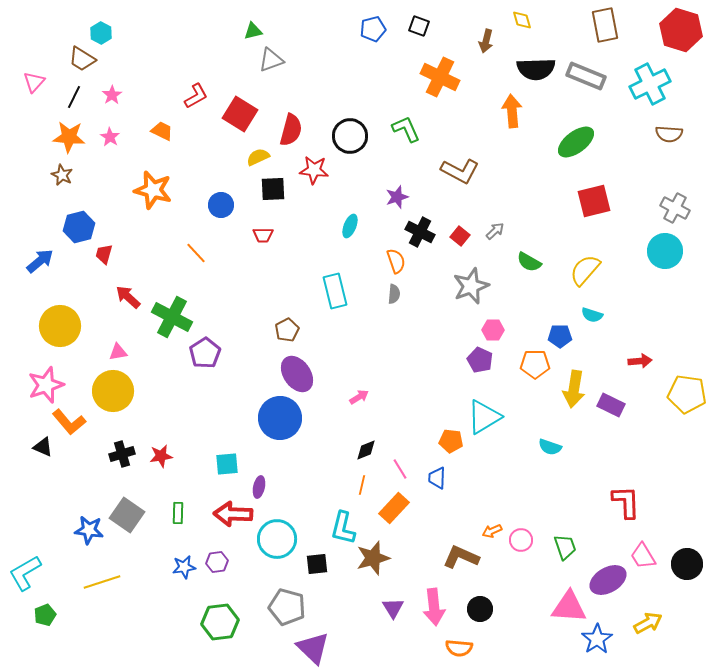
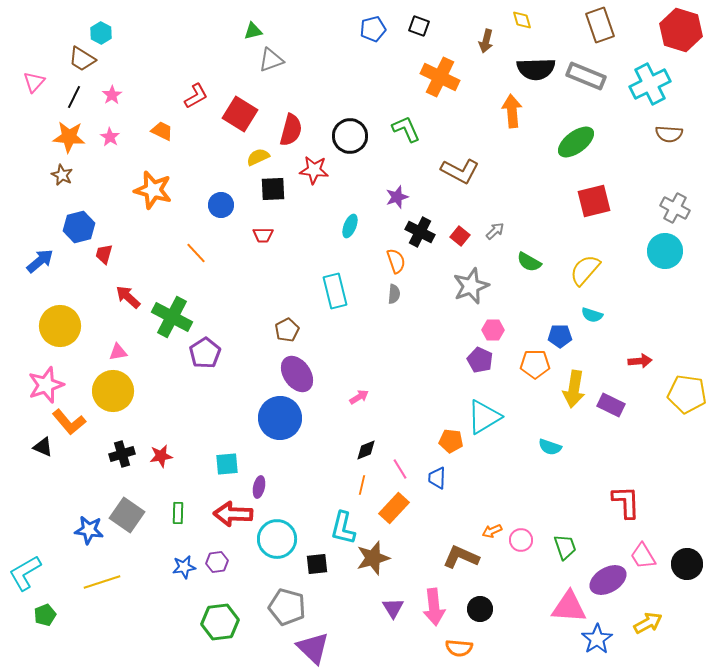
brown rectangle at (605, 25): moved 5 px left; rotated 8 degrees counterclockwise
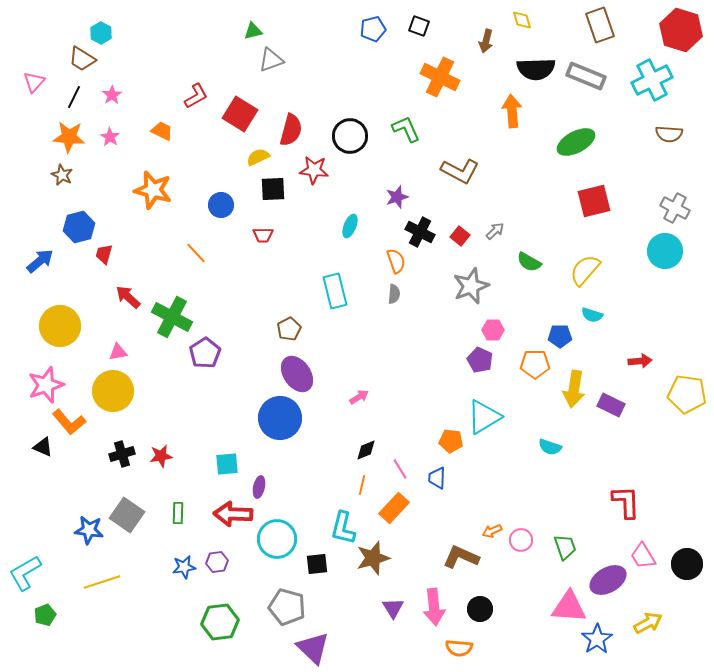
cyan cross at (650, 84): moved 2 px right, 4 px up
green ellipse at (576, 142): rotated 9 degrees clockwise
brown pentagon at (287, 330): moved 2 px right, 1 px up
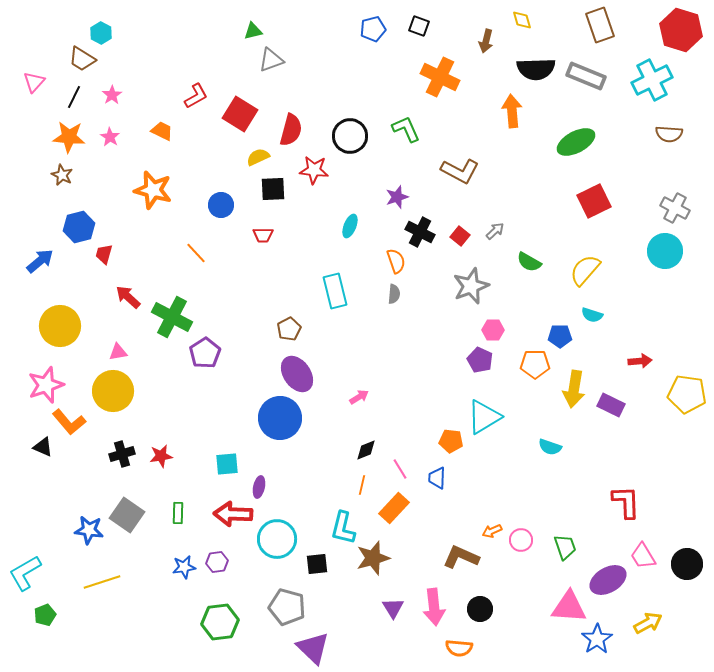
red square at (594, 201): rotated 12 degrees counterclockwise
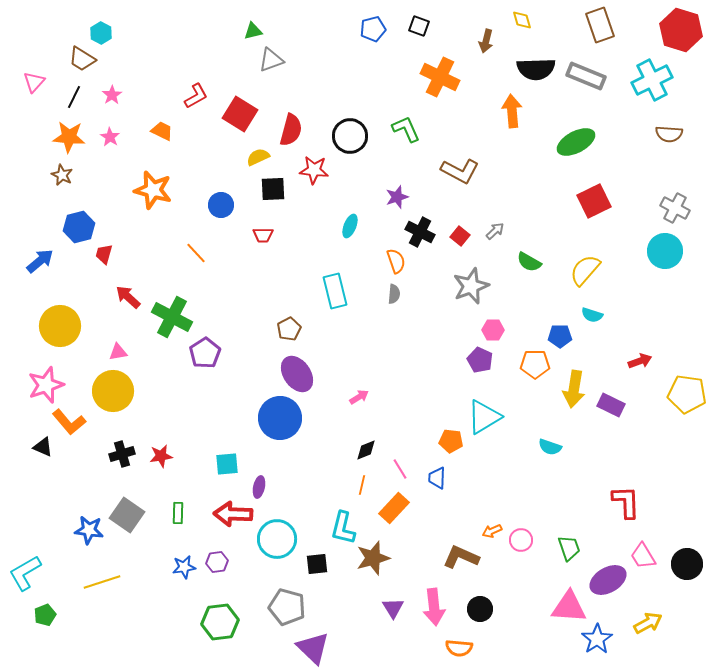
red arrow at (640, 361): rotated 15 degrees counterclockwise
green trapezoid at (565, 547): moved 4 px right, 1 px down
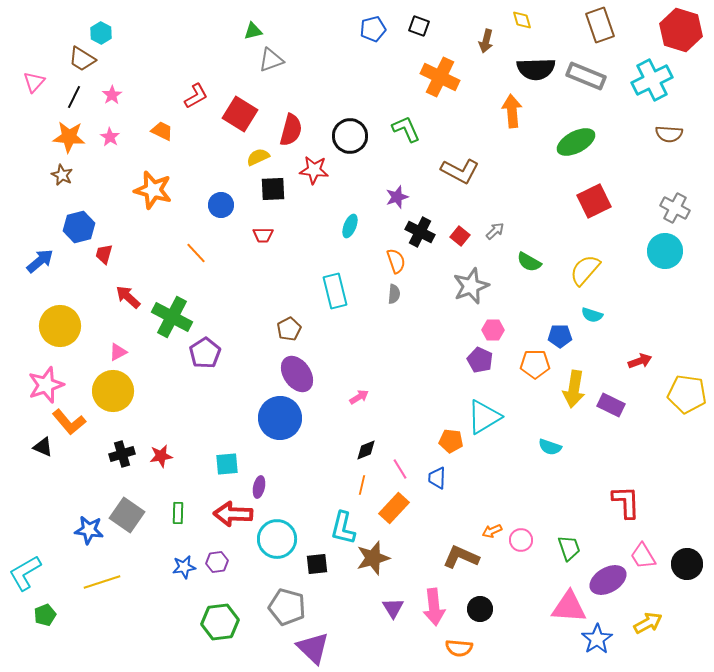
pink triangle at (118, 352): rotated 18 degrees counterclockwise
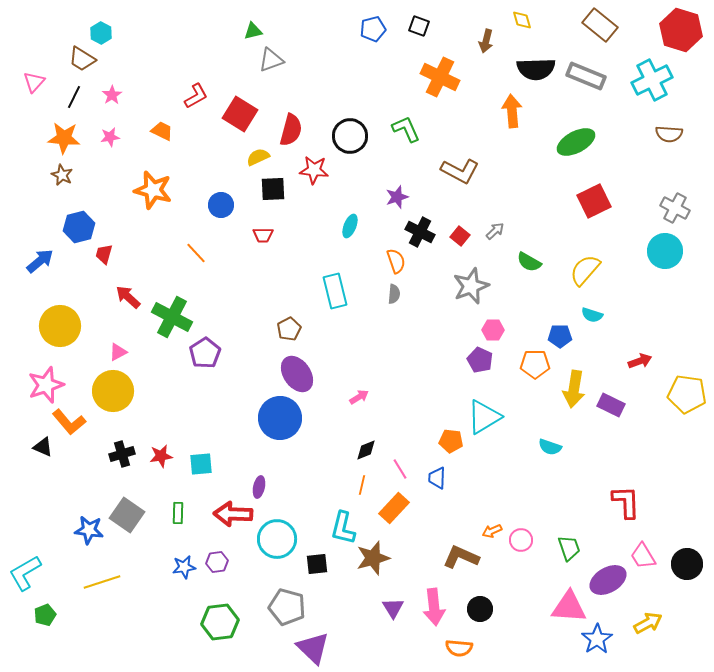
brown rectangle at (600, 25): rotated 32 degrees counterclockwise
orange star at (69, 137): moved 5 px left, 1 px down
pink star at (110, 137): rotated 30 degrees clockwise
cyan square at (227, 464): moved 26 px left
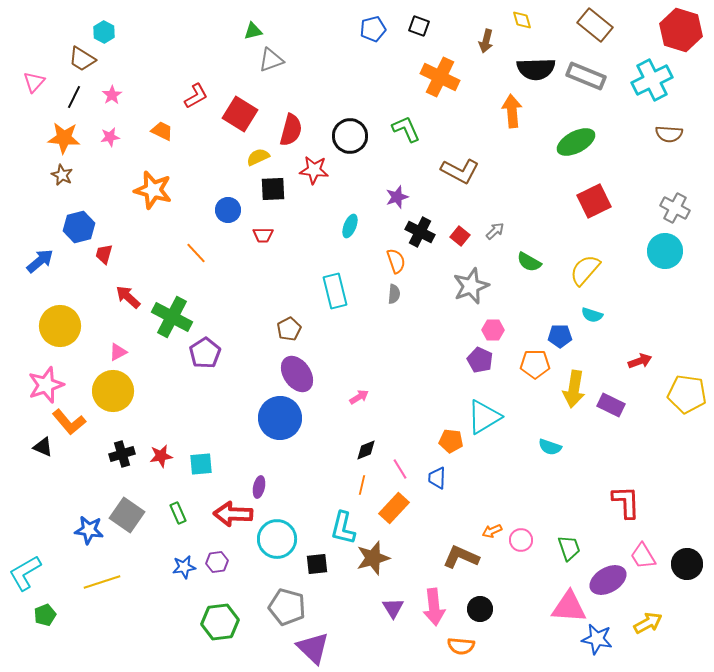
brown rectangle at (600, 25): moved 5 px left
cyan hexagon at (101, 33): moved 3 px right, 1 px up
blue circle at (221, 205): moved 7 px right, 5 px down
green rectangle at (178, 513): rotated 25 degrees counterclockwise
blue star at (597, 639): rotated 28 degrees counterclockwise
orange semicircle at (459, 648): moved 2 px right, 2 px up
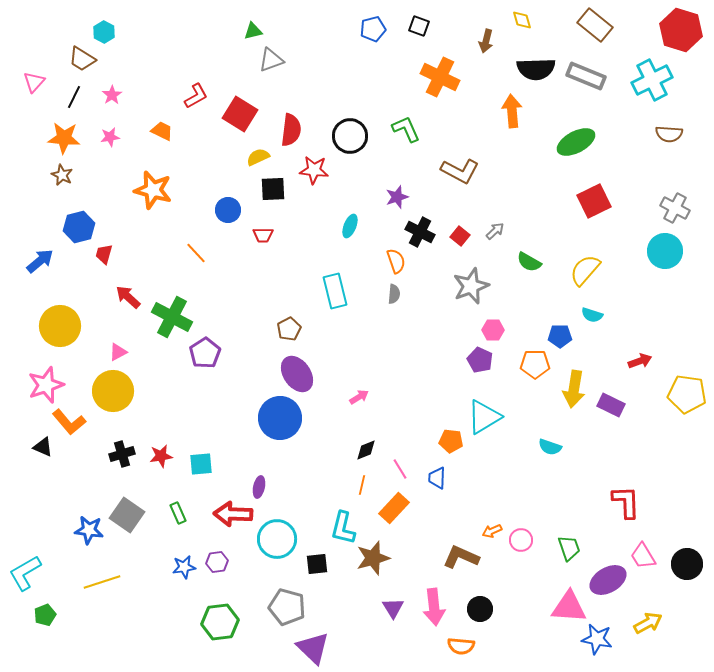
red semicircle at (291, 130): rotated 8 degrees counterclockwise
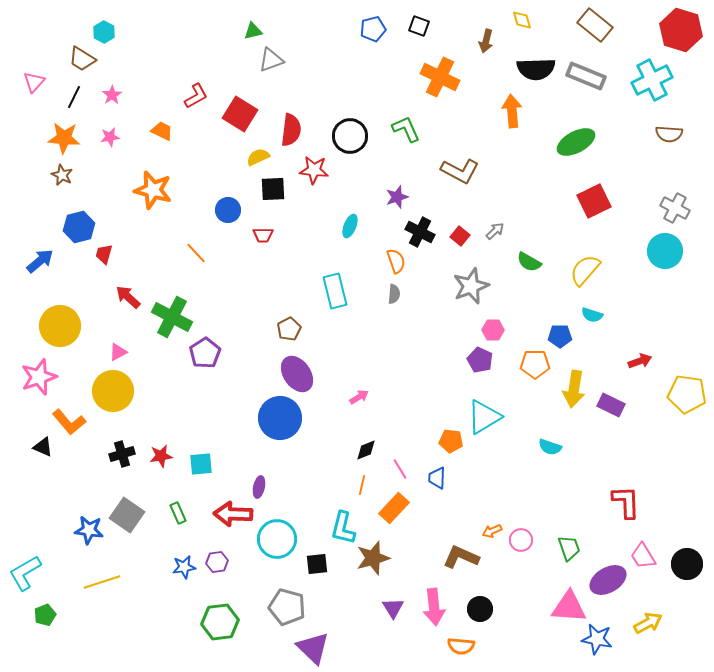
pink star at (46, 385): moved 7 px left, 8 px up
